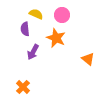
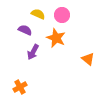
yellow semicircle: moved 2 px right
purple semicircle: moved 1 px down; rotated 120 degrees clockwise
orange cross: moved 3 px left; rotated 16 degrees clockwise
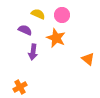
purple arrow: rotated 21 degrees counterclockwise
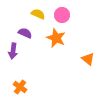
purple semicircle: moved 3 px down
purple arrow: moved 20 px left, 1 px up
orange cross: rotated 24 degrees counterclockwise
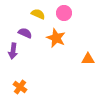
pink circle: moved 2 px right, 2 px up
orange triangle: rotated 40 degrees counterclockwise
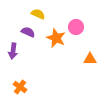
pink circle: moved 12 px right, 14 px down
purple semicircle: moved 3 px right, 1 px up
orange triangle: moved 2 px right
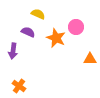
orange cross: moved 1 px left, 1 px up
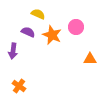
orange star: moved 4 px left, 3 px up
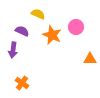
purple semicircle: moved 6 px left, 1 px up
purple arrow: moved 1 px up
orange cross: moved 3 px right, 3 px up
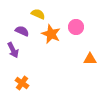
orange star: moved 1 px left, 1 px up
purple arrow: rotated 35 degrees counterclockwise
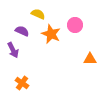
pink circle: moved 1 px left, 2 px up
